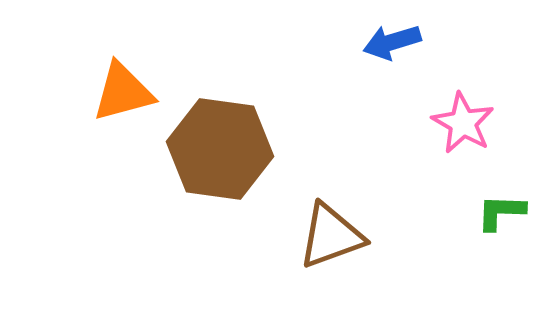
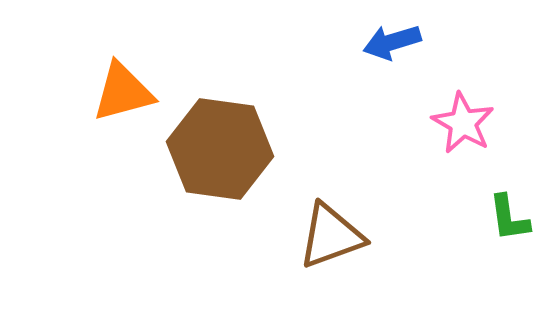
green L-shape: moved 8 px right, 6 px down; rotated 100 degrees counterclockwise
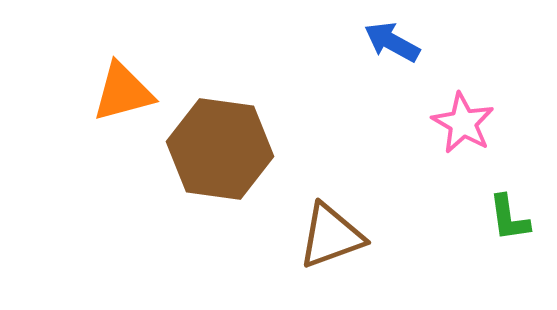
blue arrow: rotated 46 degrees clockwise
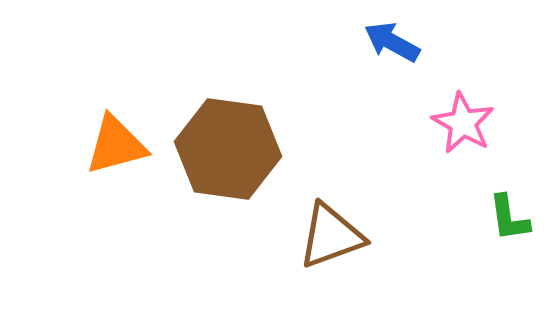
orange triangle: moved 7 px left, 53 px down
brown hexagon: moved 8 px right
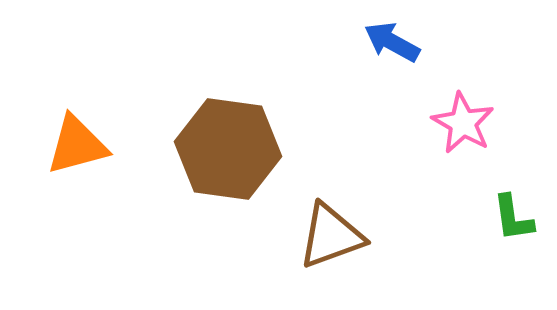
orange triangle: moved 39 px left
green L-shape: moved 4 px right
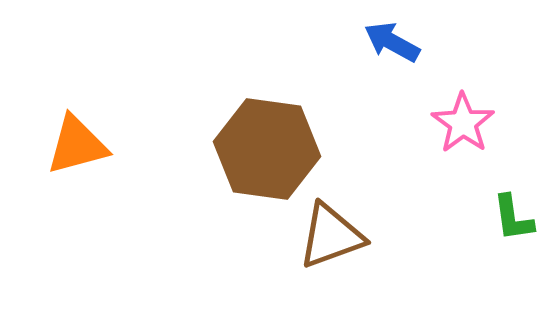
pink star: rotated 6 degrees clockwise
brown hexagon: moved 39 px right
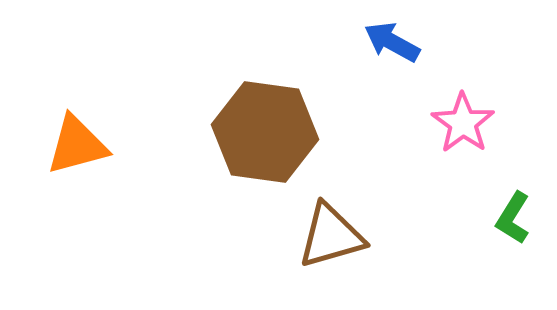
brown hexagon: moved 2 px left, 17 px up
green L-shape: rotated 40 degrees clockwise
brown triangle: rotated 4 degrees clockwise
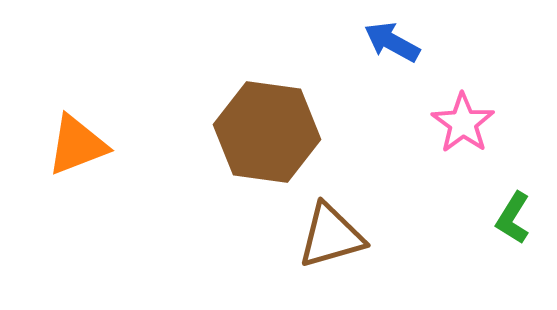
brown hexagon: moved 2 px right
orange triangle: rotated 6 degrees counterclockwise
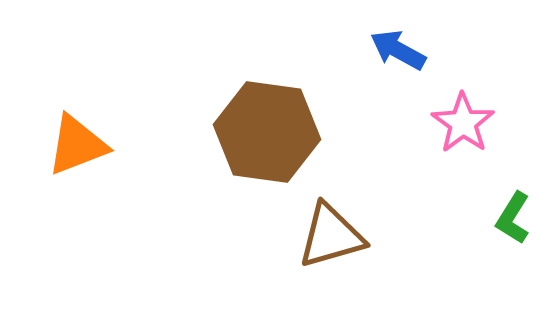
blue arrow: moved 6 px right, 8 px down
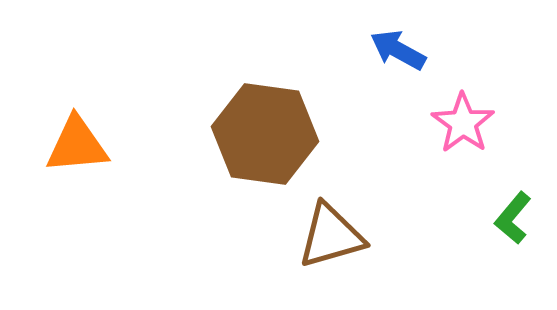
brown hexagon: moved 2 px left, 2 px down
orange triangle: rotated 16 degrees clockwise
green L-shape: rotated 8 degrees clockwise
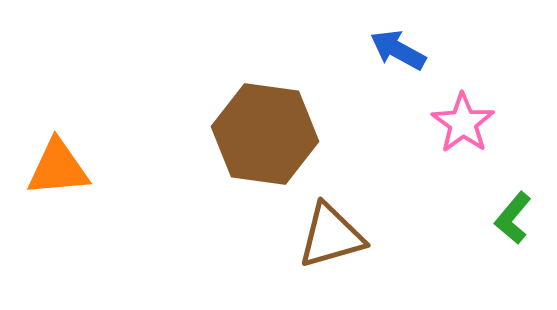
orange triangle: moved 19 px left, 23 px down
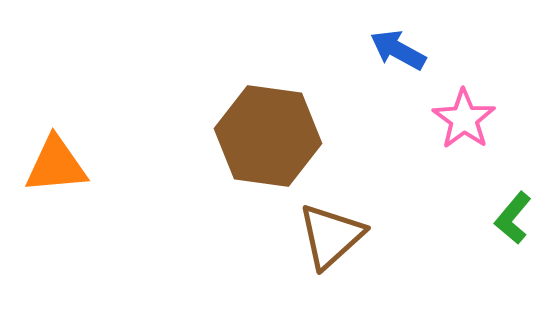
pink star: moved 1 px right, 4 px up
brown hexagon: moved 3 px right, 2 px down
orange triangle: moved 2 px left, 3 px up
brown triangle: rotated 26 degrees counterclockwise
